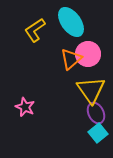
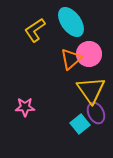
pink circle: moved 1 px right
pink star: rotated 24 degrees counterclockwise
cyan square: moved 18 px left, 9 px up
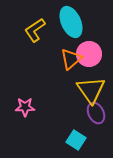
cyan ellipse: rotated 12 degrees clockwise
cyan square: moved 4 px left, 16 px down; rotated 18 degrees counterclockwise
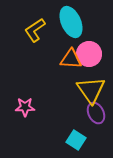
orange triangle: rotated 45 degrees clockwise
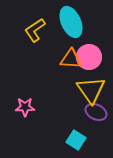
pink circle: moved 3 px down
purple ellipse: moved 1 px up; rotated 40 degrees counterclockwise
